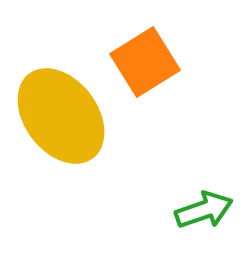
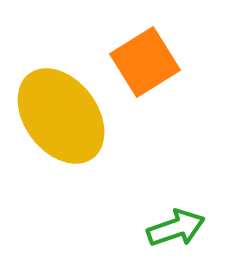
green arrow: moved 28 px left, 18 px down
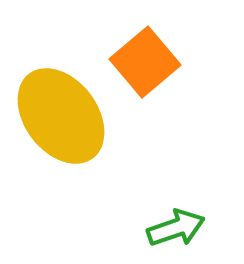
orange square: rotated 8 degrees counterclockwise
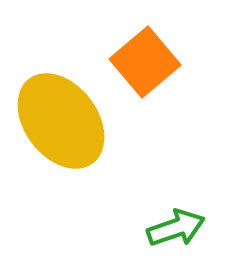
yellow ellipse: moved 5 px down
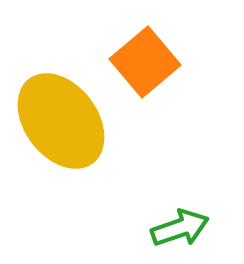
green arrow: moved 4 px right
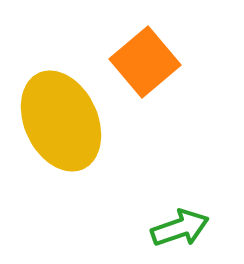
yellow ellipse: rotated 12 degrees clockwise
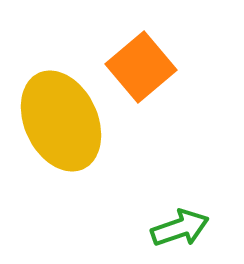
orange square: moved 4 px left, 5 px down
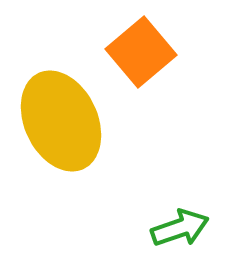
orange square: moved 15 px up
